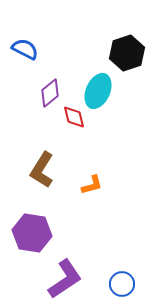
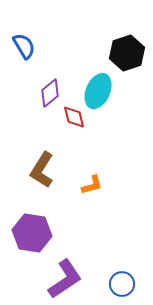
blue semicircle: moved 1 px left, 3 px up; rotated 32 degrees clockwise
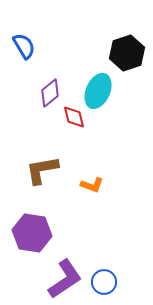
brown L-shape: rotated 48 degrees clockwise
orange L-shape: rotated 35 degrees clockwise
blue circle: moved 18 px left, 2 px up
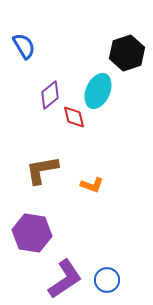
purple diamond: moved 2 px down
blue circle: moved 3 px right, 2 px up
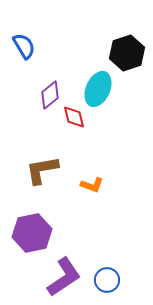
cyan ellipse: moved 2 px up
purple hexagon: rotated 21 degrees counterclockwise
purple L-shape: moved 1 px left, 2 px up
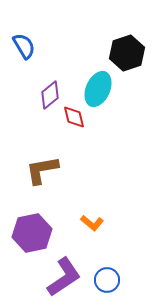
orange L-shape: moved 38 px down; rotated 20 degrees clockwise
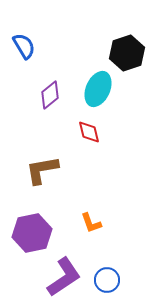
red diamond: moved 15 px right, 15 px down
orange L-shape: moved 1 px left; rotated 30 degrees clockwise
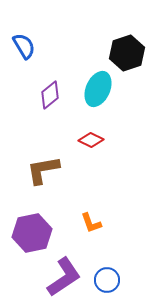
red diamond: moved 2 px right, 8 px down; rotated 50 degrees counterclockwise
brown L-shape: moved 1 px right
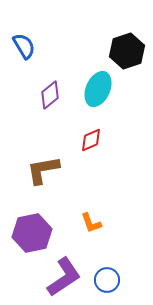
black hexagon: moved 2 px up
red diamond: rotated 50 degrees counterclockwise
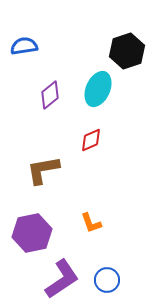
blue semicircle: rotated 68 degrees counterclockwise
purple L-shape: moved 2 px left, 2 px down
